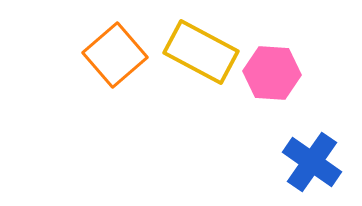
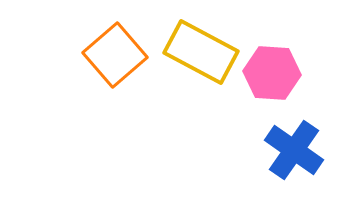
blue cross: moved 18 px left, 12 px up
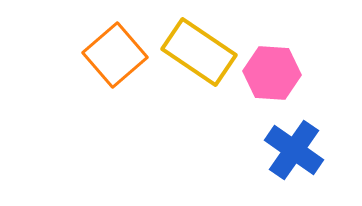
yellow rectangle: moved 2 px left; rotated 6 degrees clockwise
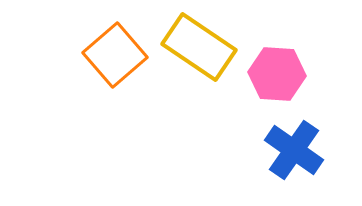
yellow rectangle: moved 5 px up
pink hexagon: moved 5 px right, 1 px down
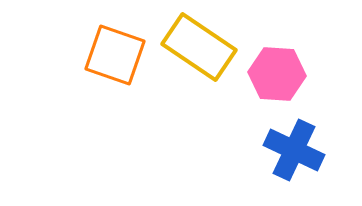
orange square: rotated 30 degrees counterclockwise
blue cross: rotated 10 degrees counterclockwise
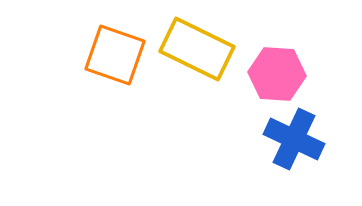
yellow rectangle: moved 2 px left, 2 px down; rotated 8 degrees counterclockwise
blue cross: moved 11 px up
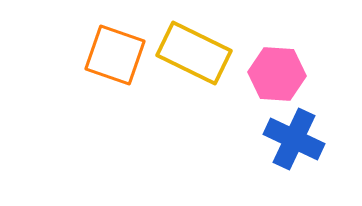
yellow rectangle: moved 3 px left, 4 px down
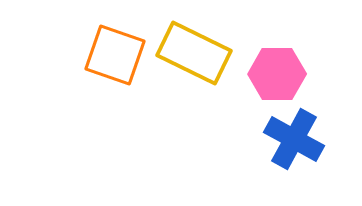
pink hexagon: rotated 4 degrees counterclockwise
blue cross: rotated 4 degrees clockwise
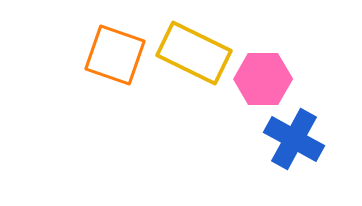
pink hexagon: moved 14 px left, 5 px down
